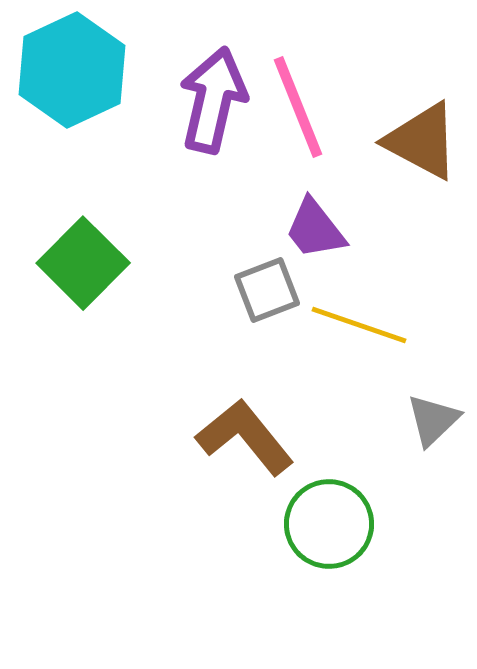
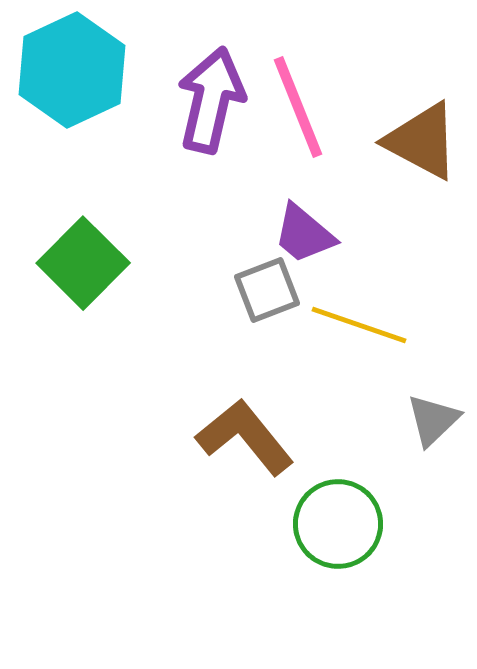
purple arrow: moved 2 px left
purple trapezoid: moved 11 px left, 5 px down; rotated 12 degrees counterclockwise
green circle: moved 9 px right
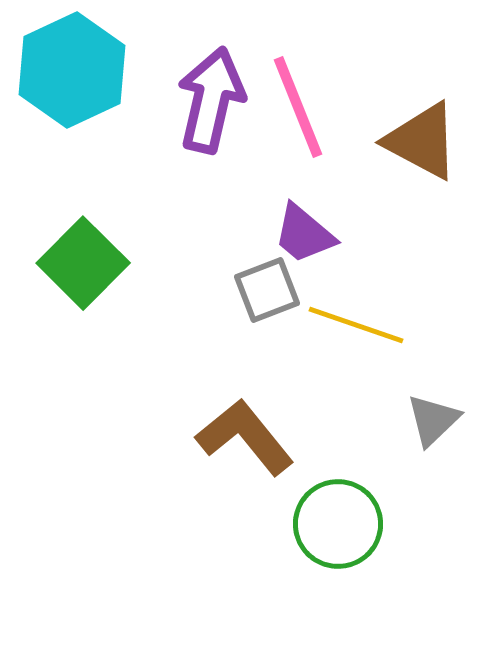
yellow line: moved 3 px left
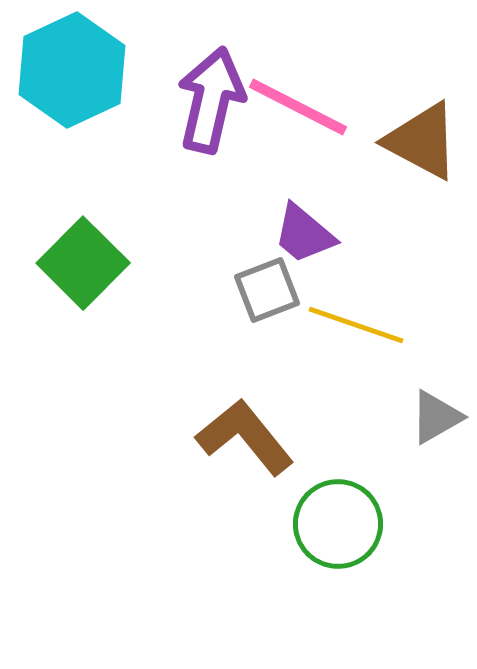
pink line: rotated 41 degrees counterclockwise
gray triangle: moved 3 px right, 3 px up; rotated 14 degrees clockwise
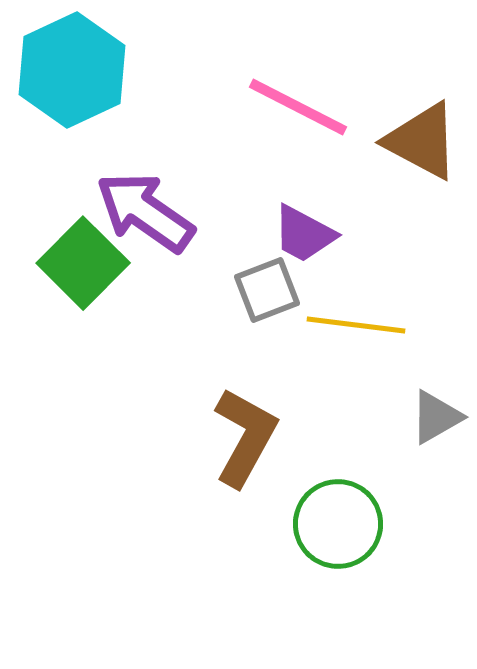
purple arrow: moved 66 px left, 112 px down; rotated 68 degrees counterclockwise
purple trapezoid: rotated 12 degrees counterclockwise
yellow line: rotated 12 degrees counterclockwise
brown L-shape: rotated 68 degrees clockwise
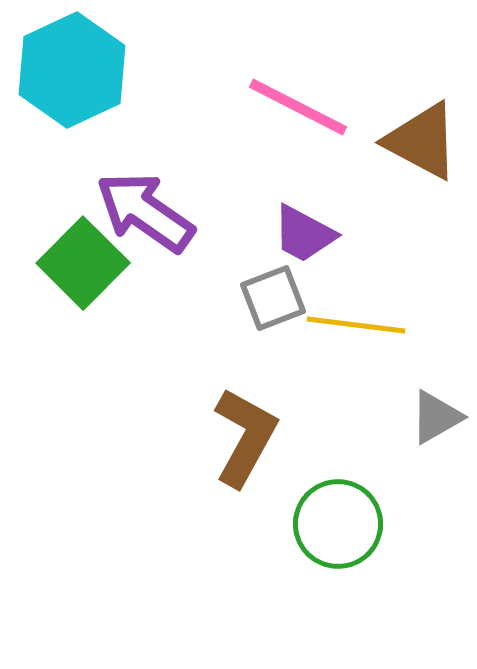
gray square: moved 6 px right, 8 px down
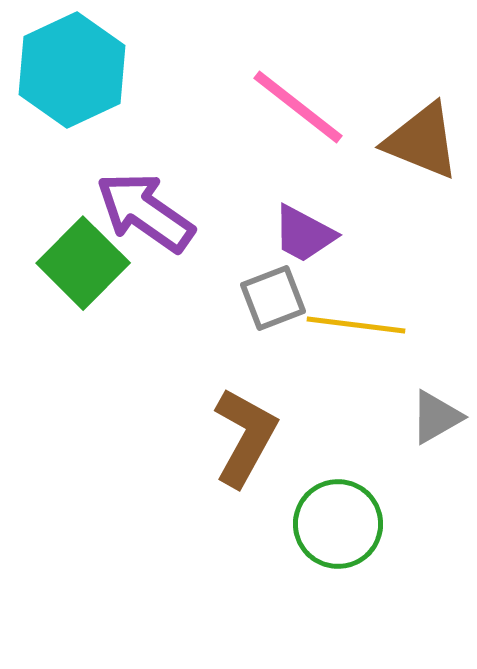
pink line: rotated 11 degrees clockwise
brown triangle: rotated 6 degrees counterclockwise
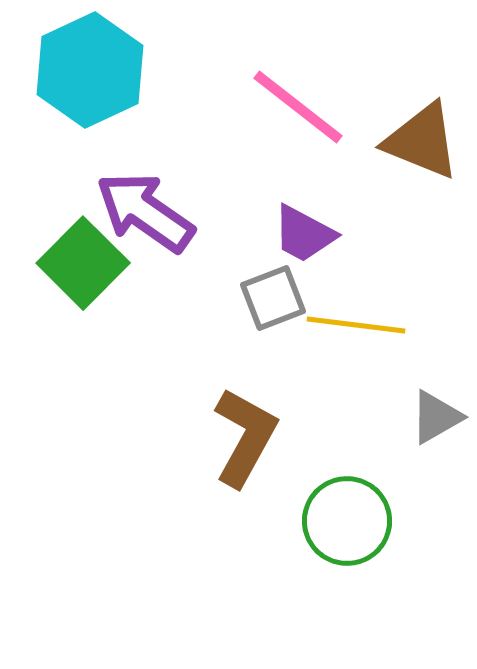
cyan hexagon: moved 18 px right
green circle: moved 9 px right, 3 px up
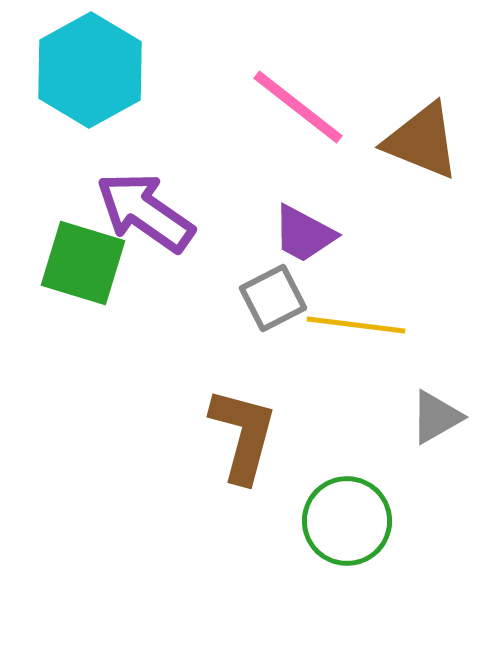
cyan hexagon: rotated 4 degrees counterclockwise
green square: rotated 28 degrees counterclockwise
gray square: rotated 6 degrees counterclockwise
brown L-shape: moved 2 px left, 2 px up; rotated 14 degrees counterclockwise
